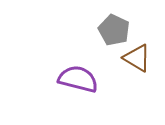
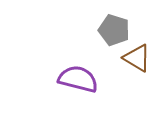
gray pentagon: rotated 8 degrees counterclockwise
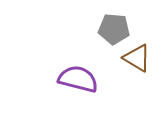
gray pentagon: moved 1 px up; rotated 12 degrees counterclockwise
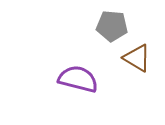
gray pentagon: moved 2 px left, 3 px up
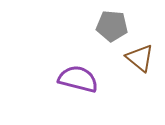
brown triangle: moved 3 px right; rotated 8 degrees clockwise
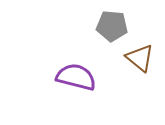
purple semicircle: moved 2 px left, 2 px up
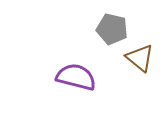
gray pentagon: moved 3 px down; rotated 8 degrees clockwise
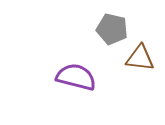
brown triangle: rotated 32 degrees counterclockwise
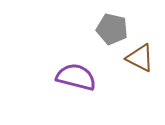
brown triangle: rotated 20 degrees clockwise
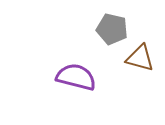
brown triangle: rotated 12 degrees counterclockwise
